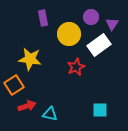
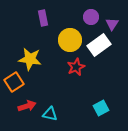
yellow circle: moved 1 px right, 6 px down
orange square: moved 3 px up
cyan square: moved 1 px right, 2 px up; rotated 28 degrees counterclockwise
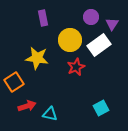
yellow star: moved 7 px right, 1 px up
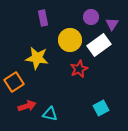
red star: moved 3 px right, 2 px down
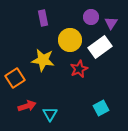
purple triangle: moved 1 px left, 1 px up
white rectangle: moved 1 px right, 2 px down
yellow star: moved 6 px right, 2 px down
orange square: moved 1 px right, 4 px up
cyan triangle: rotated 49 degrees clockwise
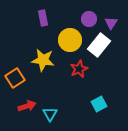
purple circle: moved 2 px left, 2 px down
white rectangle: moved 1 px left, 2 px up; rotated 15 degrees counterclockwise
cyan square: moved 2 px left, 4 px up
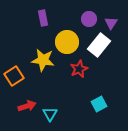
yellow circle: moved 3 px left, 2 px down
orange square: moved 1 px left, 2 px up
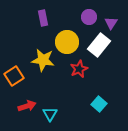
purple circle: moved 2 px up
cyan square: rotated 21 degrees counterclockwise
